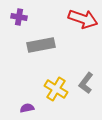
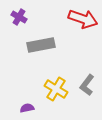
purple cross: rotated 21 degrees clockwise
gray L-shape: moved 1 px right, 2 px down
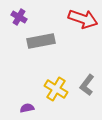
gray rectangle: moved 4 px up
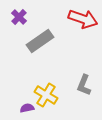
purple cross: rotated 14 degrees clockwise
gray rectangle: moved 1 px left; rotated 24 degrees counterclockwise
gray L-shape: moved 3 px left; rotated 15 degrees counterclockwise
yellow cross: moved 10 px left, 6 px down
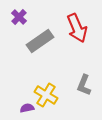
red arrow: moved 6 px left, 9 px down; rotated 48 degrees clockwise
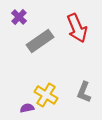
gray L-shape: moved 7 px down
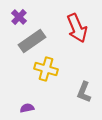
gray rectangle: moved 8 px left
yellow cross: moved 26 px up; rotated 15 degrees counterclockwise
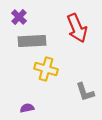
gray rectangle: rotated 32 degrees clockwise
gray L-shape: moved 1 px right; rotated 40 degrees counterclockwise
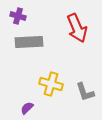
purple cross: moved 1 px left, 1 px up; rotated 28 degrees counterclockwise
gray rectangle: moved 3 px left, 1 px down
yellow cross: moved 5 px right, 15 px down
purple semicircle: rotated 32 degrees counterclockwise
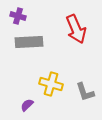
red arrow: moved 1 px left, 1 px down
purple semicircle: moved 3 px up
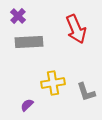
purple cross: rotated 28 degrees clockwise
yellow cross: moved 2 px right, 1 px up; rotated 25 degrees counterclockwise
gray L-shape: moved 1 px right
